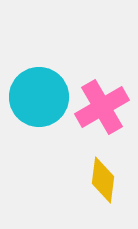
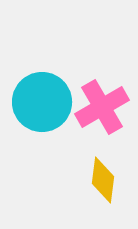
cyan circle: moved 3 px right, 5 px down
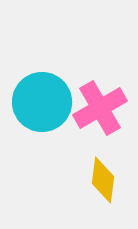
pink cross: moved 2 px left, 1 px down
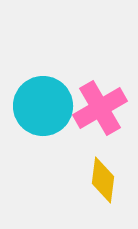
cyan circle: moved 1 px right, 4 px down
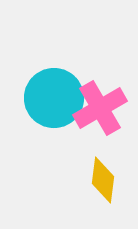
cyan circle: moved 11 px right, 8 px up
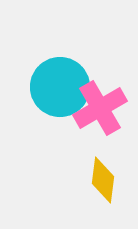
cyan circle: moved 6 px right, 11 px up
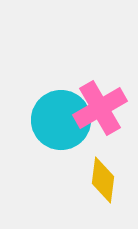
cyan circle: moved 1 px right, 33 px down
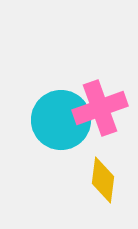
pink cross: rotated 10 degrees clockwise
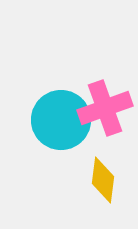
pink cross: moved 5 px right
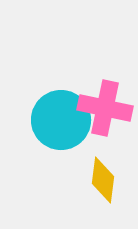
pink cross: rotated 32 degrees clockwise
